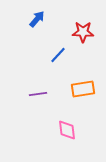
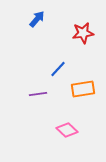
red star: moved 1 px down; rotated 10 degrees counterclockwise
blue line: moved 14 px down
pink diamond: rotated 40 degrees counterclockwise
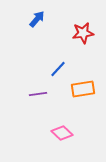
pink diamond: moved 5 px left, 3 px down
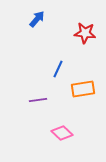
red star: moved 2 px right; rotated 15 degrees clockwise
blue line: rotated 18 degrees counterclockwise
purple line: moved 6 px down
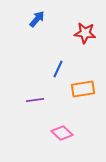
purple line: moved 3 px left
